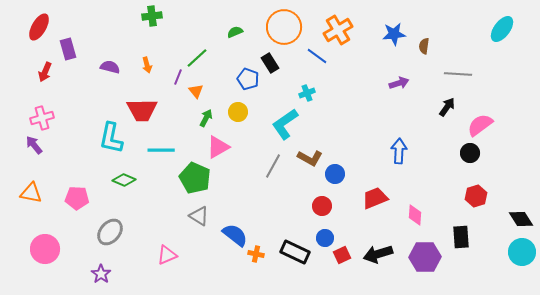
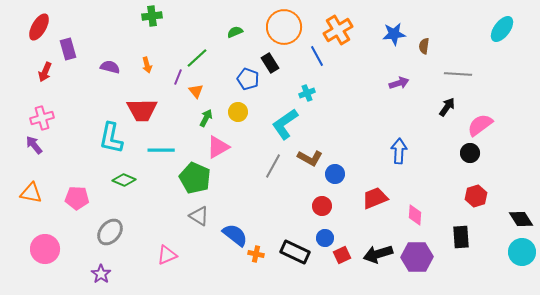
blue line at (317, 56): rotated 25 degrees clockwise
purple hexagon at (425, 257): moved 8 px left
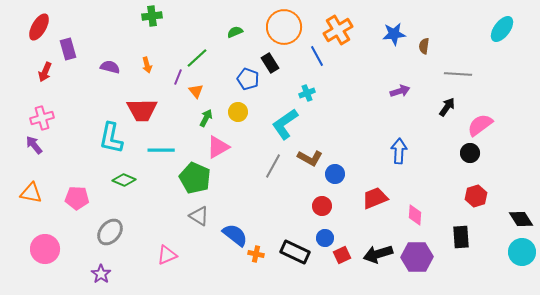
purple arrow at (399, 83): moved 1 px right, 8 px down
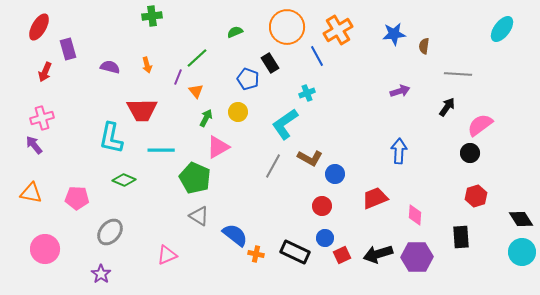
orange circle at (284, 27): moved 3 px right
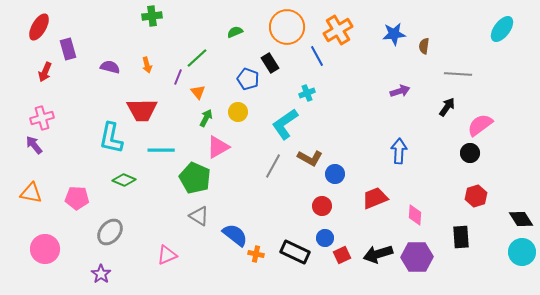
orange triangle at (196, 91): moved 2 px right, 1 px down
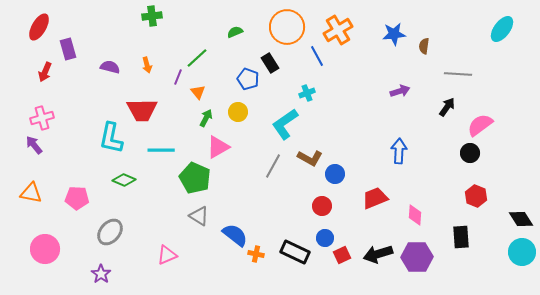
red hexagon at (476, 196): rotated 20 degrees counterclockwise
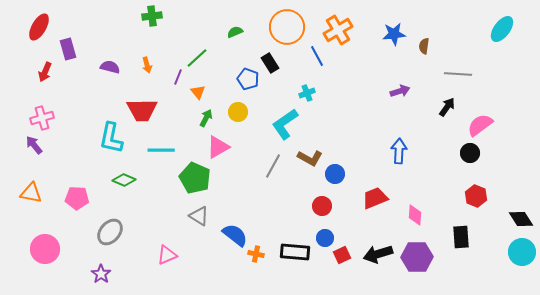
black rectangle at (295, 252): rotated 20 degrees counterclockwise
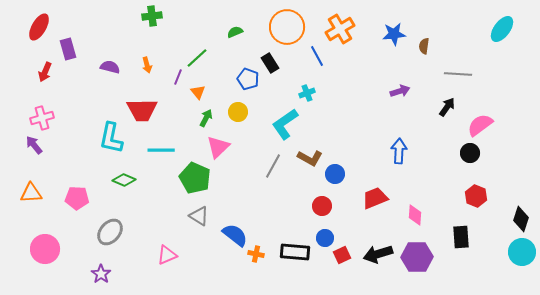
orange cross at (338, 30): moved 2 px right, 1 px up
pink triangle at (218, 147): rotated 15 degrees counterclockwise
orange triangle at (31, 193): rotated 15 degrees counterclockwise
black diamond at (521, 219): rotated 50 degrees clockwise
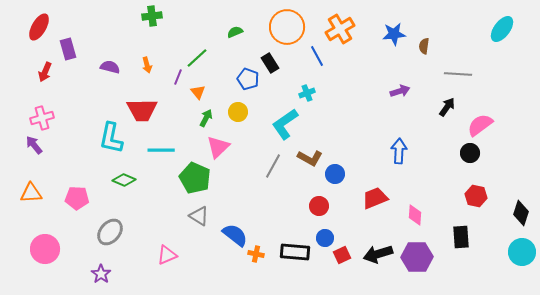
red hexagon at (476, 196): rotated 10 degrees counterclockwise
red circle at (322, 206): moved 3 px left
black diamond at (521, 219): moved 6 px up
